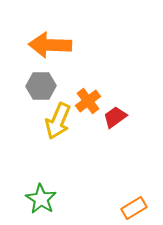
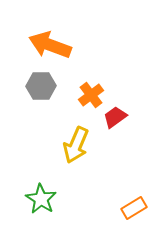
orange arrow: rotated 18 degrees clockwise
orange cross: moved 3 px right, 6 px up
yellow arrow: moved 18 px right, 24 px down
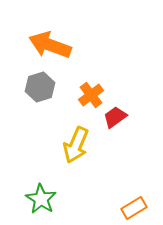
gray hexagon: moved 1 px left, 1 px down; rotated 16 degrees counterclockwise
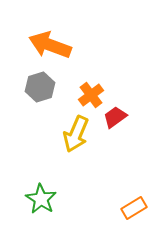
yellow arrow: moved 11 px up
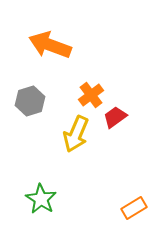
gray hexagon: moved 10 px left, 14 px down
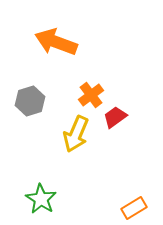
orange arrow: moved 6 px right, 3 px up
